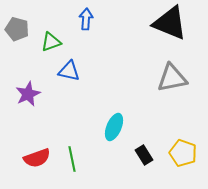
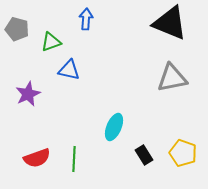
blue triangle: moved 1 px up
green line: moved 2 px right; rotated 15 degrees clockwise
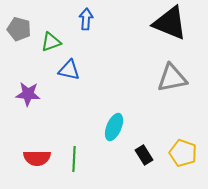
gray pentagon: moved 2 px right
purple star: rotated 30 degrees clockwise
red semicircle: rotated 20 degrees clockwise
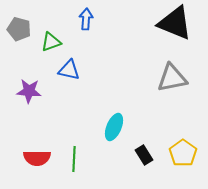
black triangle: moved 5 px right
purple star: moved 1 px right, 3 px up
yellow pentagon: rotated 16 degrees clockwise
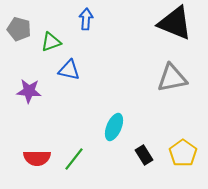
green line: rotated 35 degrees clockwise
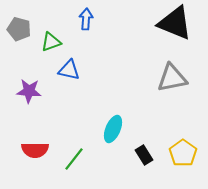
cyan ellipse: moved 1 px left, 2 px down
red semicircle: moved 2 px left, 8 px up
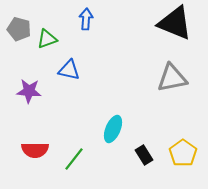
green triangle: moved 4 px left, 3 px up
